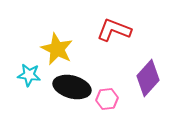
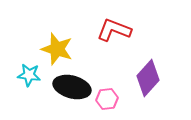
yellow star: rotated 8 degrees counterclockwise
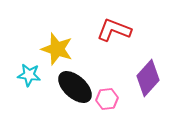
black ellipse: moved 3 px right; rotated 27 degrees clockwise
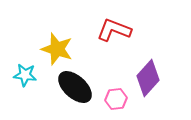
cyan star: moved 4 px left
pink hexagon: moved 9 px right
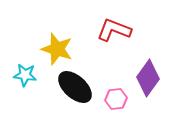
purple diamond: rotated 6 degrees counterclockwise
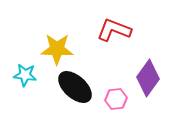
yellow star: rotated 16 degrees counterclockwise
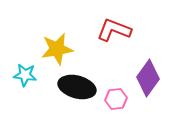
yellow star: rotated 12 degrees counterclockwise
black ellipse: moved 2 px right; rotated 27 degrees counterclockwise
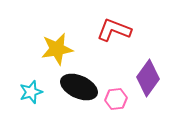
cyan star: moved 6 px right, 17 px down; rotated 25 degrees counterclockwise
black ellipse: moved 2 px right; rotated 9 degrees clockwise
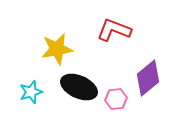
purple diamond: rotated 15 degrees clockwise
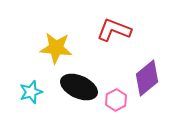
yellow star: moved 1 px left, 1 px up; rotated 16 degrees clockwise
purple diamond: moved 1 px left
pink hexagon: moved 1 px down; rotated 20 degrees counterclockwise
